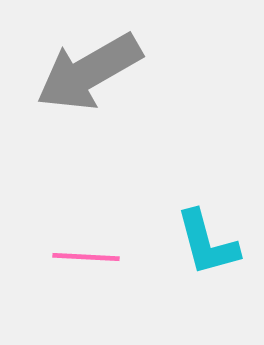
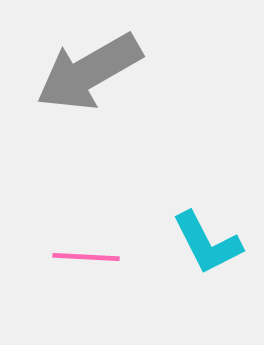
cyan L-shape: rotated 12 degrees counterclockwise
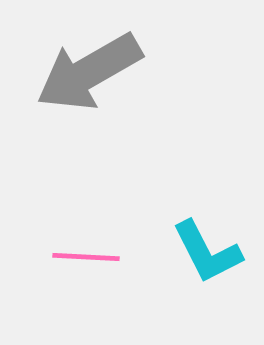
cyan L-shape: moved 9 px down
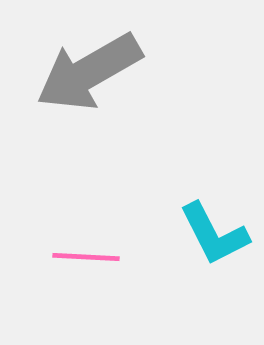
cyan L-shape: moved 7 px right, 18 px up
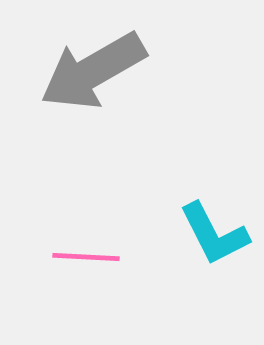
gray arrow: moved 4 px right, 1 px up
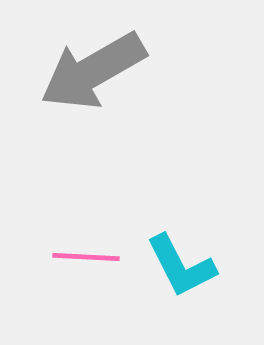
cyan L-shape: moved 33 px left, 32 px down
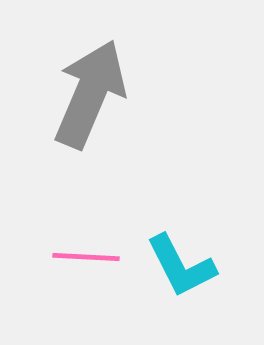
gray arrow: moved 3 px left, 23 px down; rotated 143 degrees clockwise
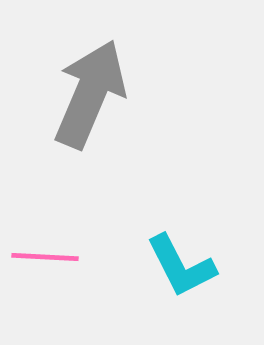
pink line: moved 41 px left
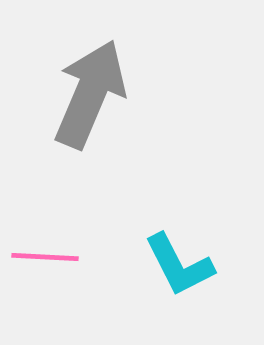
cyan L-shape: moved 2 px left, 1 px up
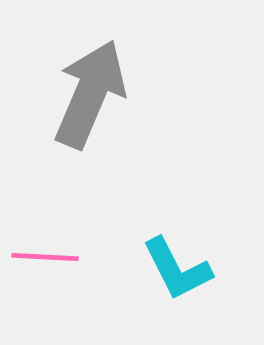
cyan L-shape: moved 2 px left, 4 px down
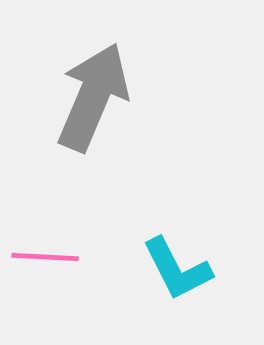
gray arrow: moved 3 px right, 3 px down
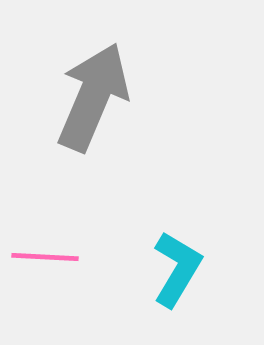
cyan L-shape: rotated 122 degrees counterclockwise
